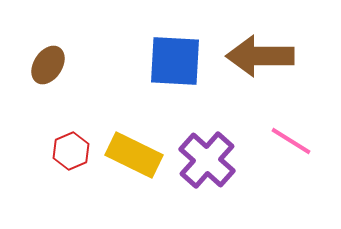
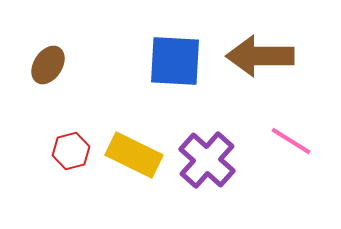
red hexagon: rotated 9 degrees clockwise
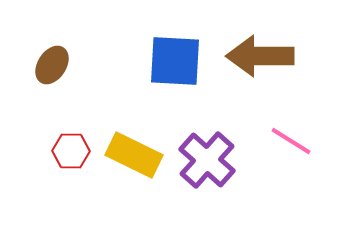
brown ellipse: moved 4 px right
red hexagon: rotated 15 degrees clockwise
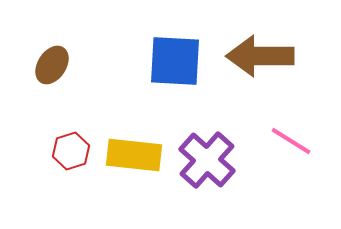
red hexagon: rotated 18 degrees counterclockwise
yellow rectangle: rotated 20 degrees counterclockwise
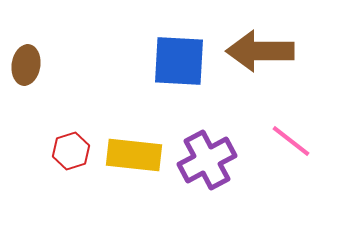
brown arrow: moved 5 px up
blue square: moved 4 px right
brown ellipse: moved 26 px left; rotated 24 degrees counterclockwise
pink line: rotated 6 degrees clockwise
purple cross: rotated 20 degrees clockwise
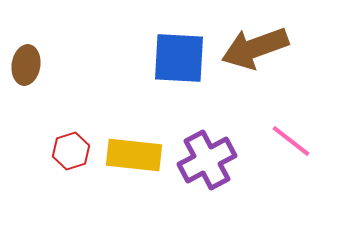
brown arrow: moved 5 px left, 3 px up; rotated 20 degrees counterclockwise
blue square: moved 3 px up
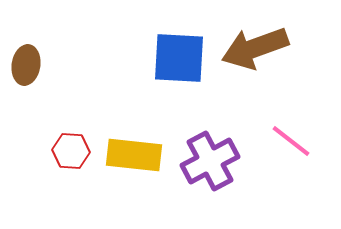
red hexagon: rotated 21 degrees clockwise
purple cross: moved 3 px right, 1 px down
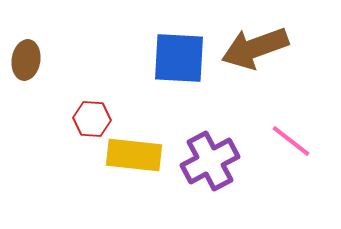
brown ellipse: moved 5 px up
red hexagon: moved 21 px right, 32 px up
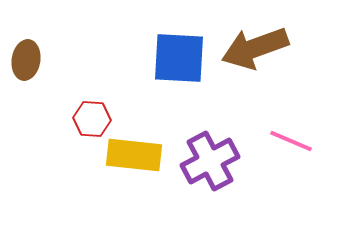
pink line: rotated 15 degrees counterclockwise
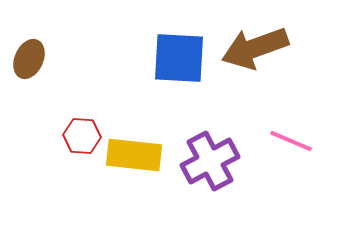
brown ellipse: moved 3 px right, 1 px up; rotated 15 degrees clockwise
red hexagon: moved 10 px left, 17 px down
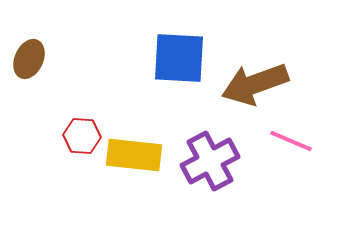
brown arrow: moved 36 px down
